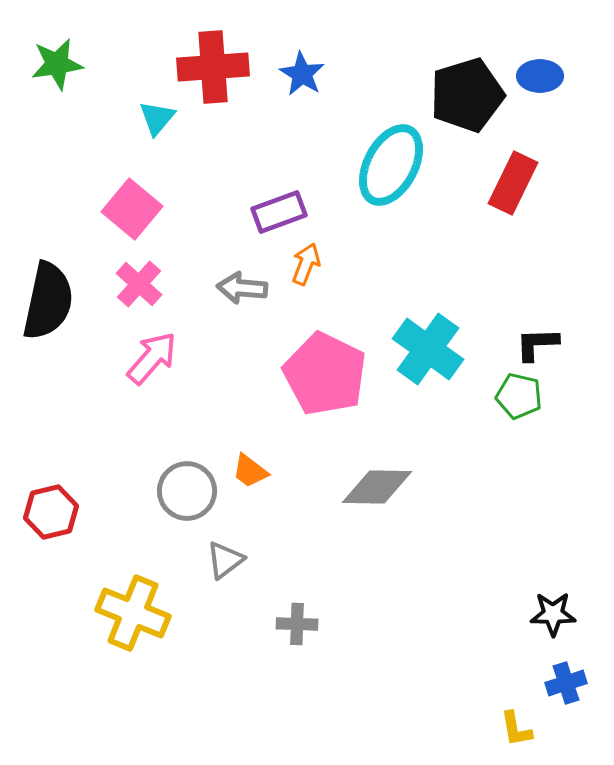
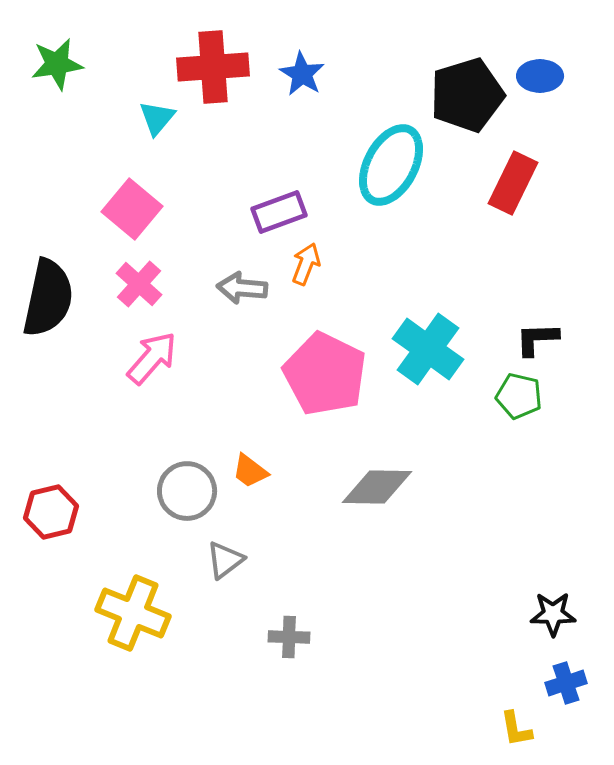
black semicircle: moved 3 px up
black L-shape: moved 5 px up
gray cross: moved 8 px left, 13 px down
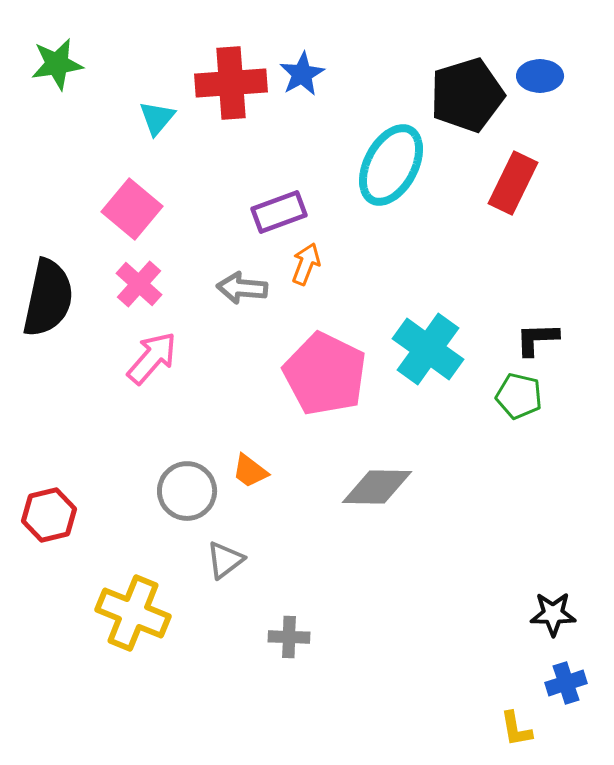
red cross: moved 18 px right, 16 px down
blue star: rotated 12 degrees clockwise
red hexagon: moved 2 px left, 3 px down
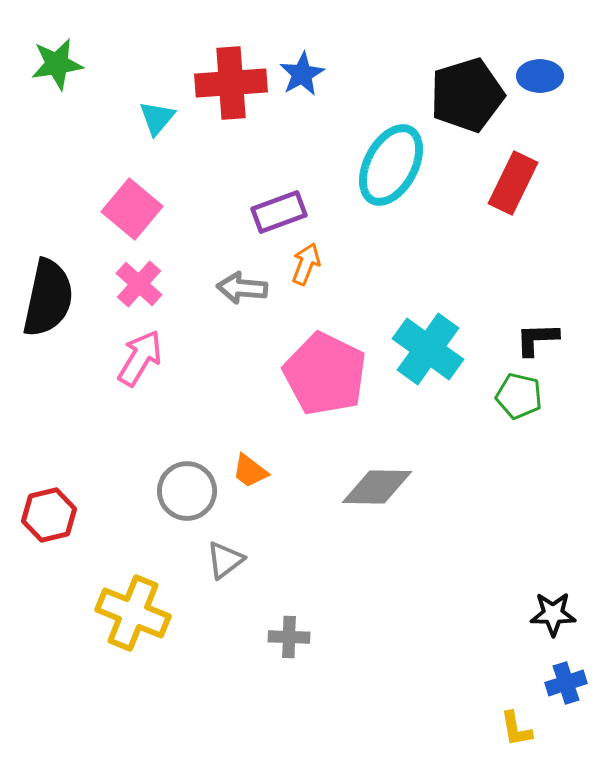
pink arrow: moved 12 px left; rotated 10 degrees counterclockwise
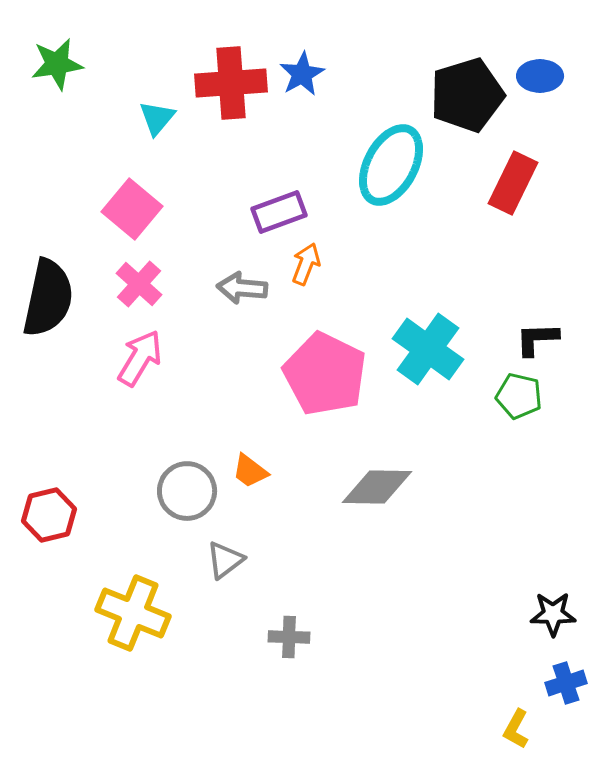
yellow L-shape: rotated 39 degrees clockwise
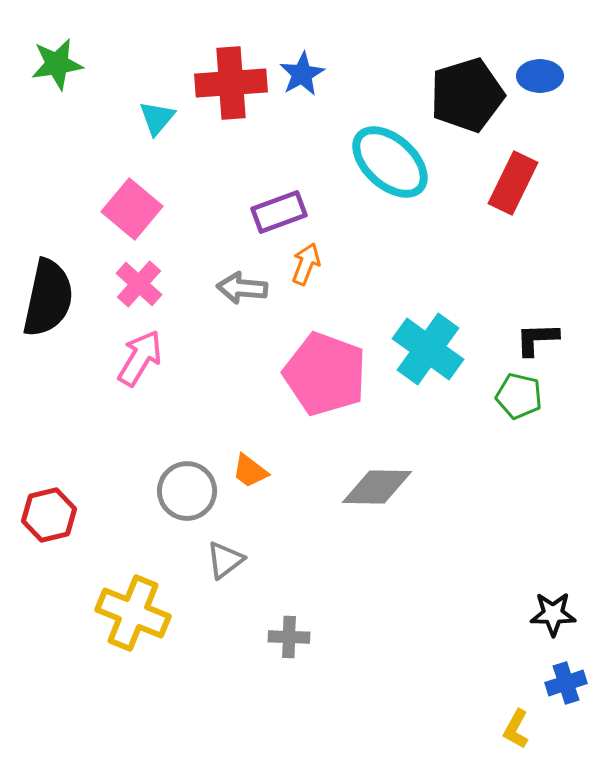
cyan ellipse: moved 1 px left, 3 px up; rotated 76 degrees counterclockwise
pink pentagon: rotated 6 degrees counterclockwise
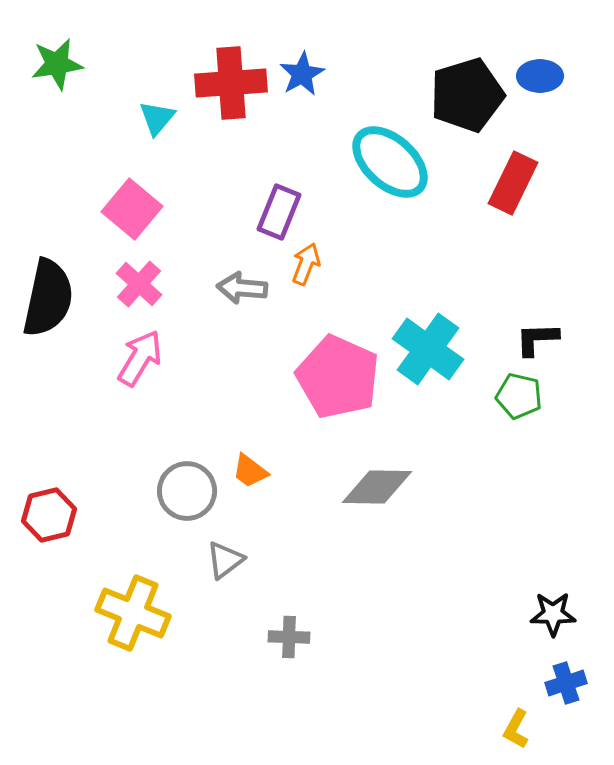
purple rectangle: rotated 48 degrees counterclockwise
pink pentagon: moved 13 px right, 3 px down; rotated 4 degrees clockwise
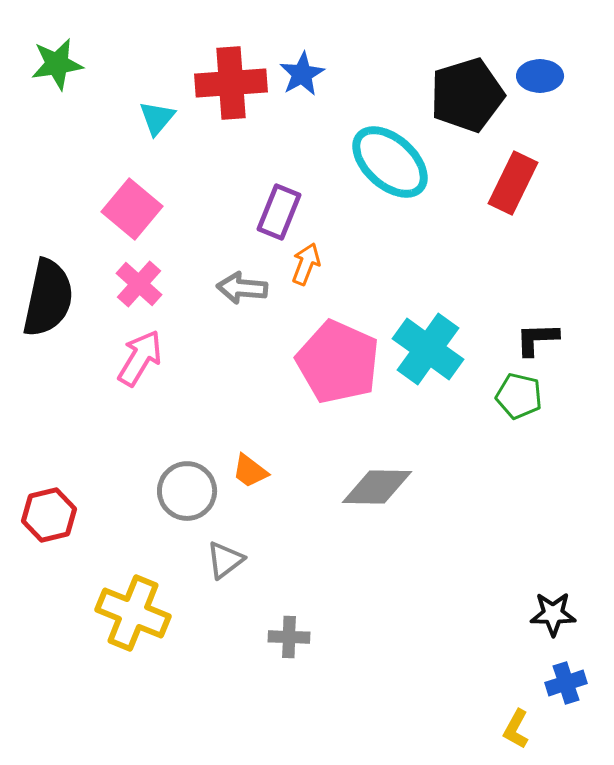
pink pentagon: moved 15 px up
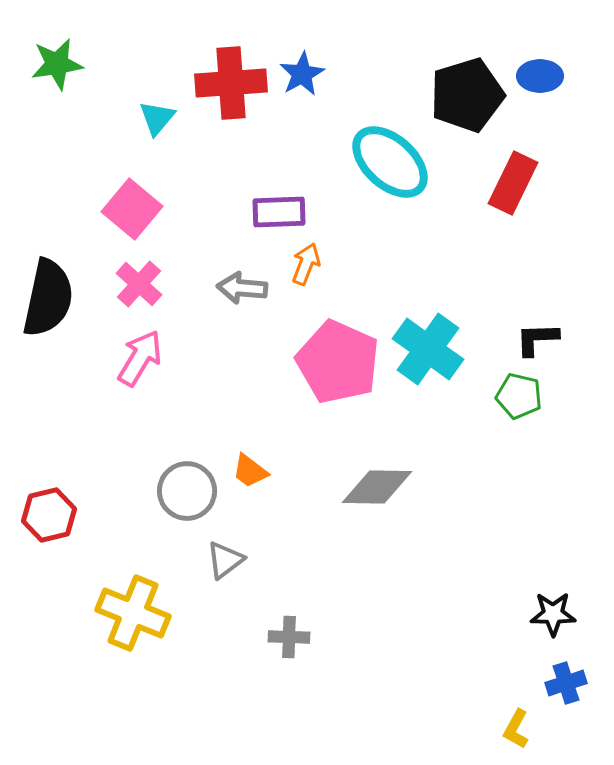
purple rectangle: rotated 66 degrees clockwise
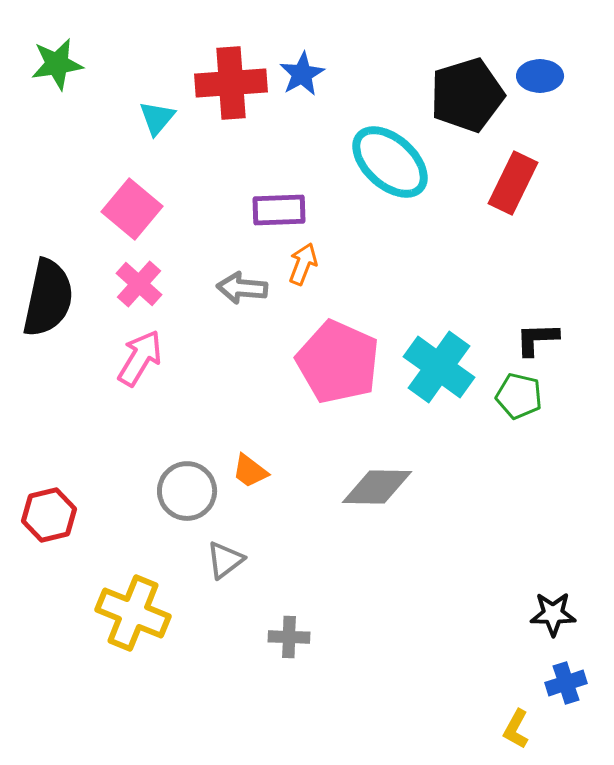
purple rectangle: moved 2 px up
orange arrow: moved 3 px left
cyan cross: moved 11 px right, 18 px down
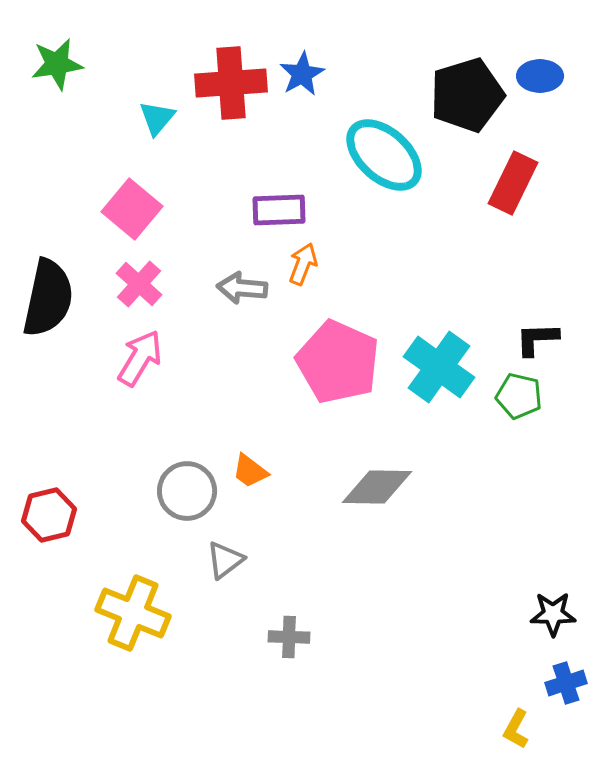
cyan ellipse: moved 6 px left, 7 px up
